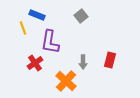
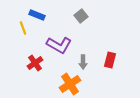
purple L-shape: moved 9 px right, 3 px down; rotated 70 degrees counterclockwise
orange cross: moved 4 px right, 3 px down; rotated 15 degrees clockwise
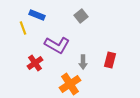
purple L-shape: moved 2 px left
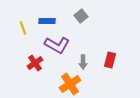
blue rectangle: moved 10 px right, 6 px down; rotated 21 degrees counterclockwise
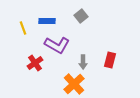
orange cross: moved 4 px right; rotated 10 degrees counterclockwise
